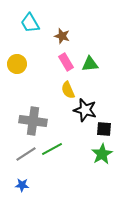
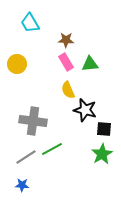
brown star: moved 4 px right, 4 px down; rotated 14 degrees counterclockwise
gray line: moved 3 px down
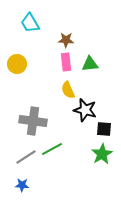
pink rectangle: rotated 24 degrees clockwise
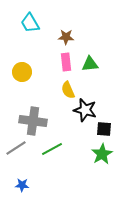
brown star: moved 3 px up
yellow circle: moved 5 px right, 8 px down
gray line: moved 10 px left, 9 px up
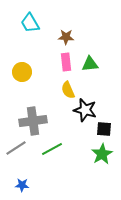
gray cross: rotated 16 degrees counterclockwise
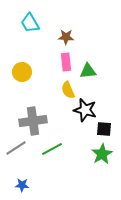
green triangle: moved 2 px left, 7 px down
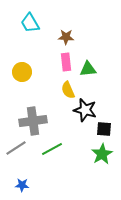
green triangle: moved 2 px up
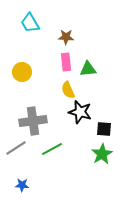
black star: moved 5 px left, 2 px down
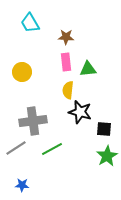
yellow semicircle: rotated 30 degrees clockwise
green star: moved 5 px right, 2 px down
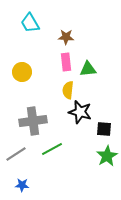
gray line: moved 6 px down
